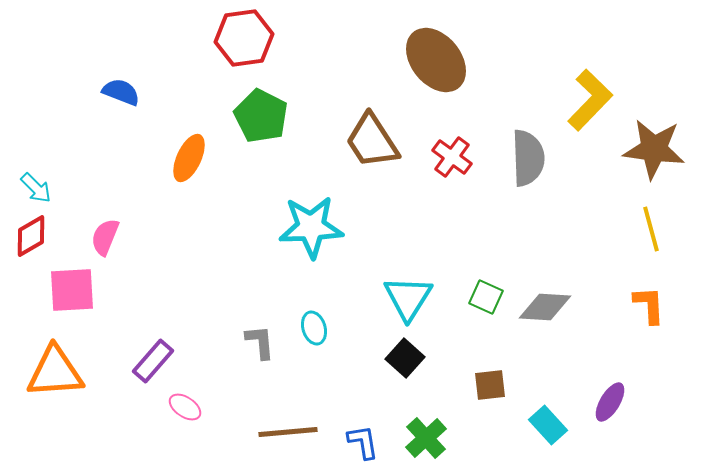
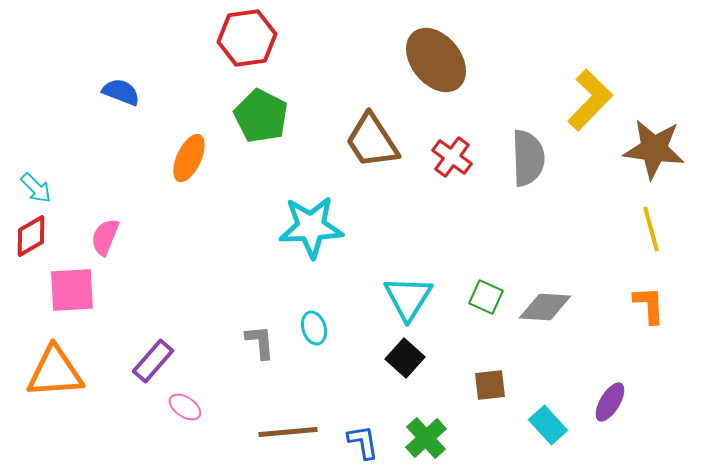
red hexagon: moved 3 px right
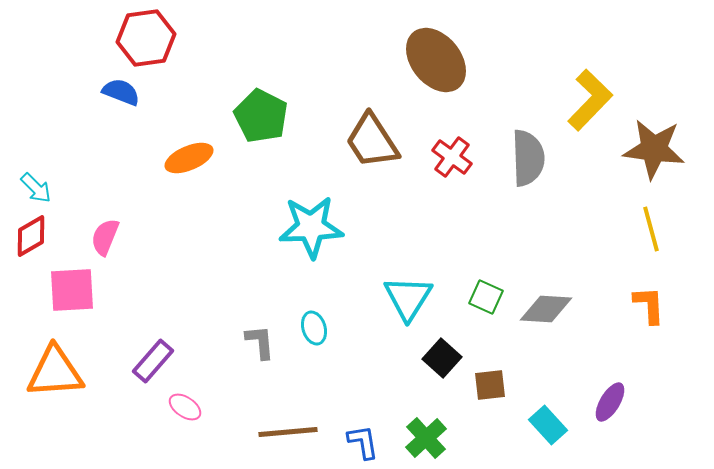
red hexagon: moved 101 px left
orange ellipse: rotated 42 degrees clockwise
gray diamond: moved 1 px right, 2 px down
black square: moved 37 px right
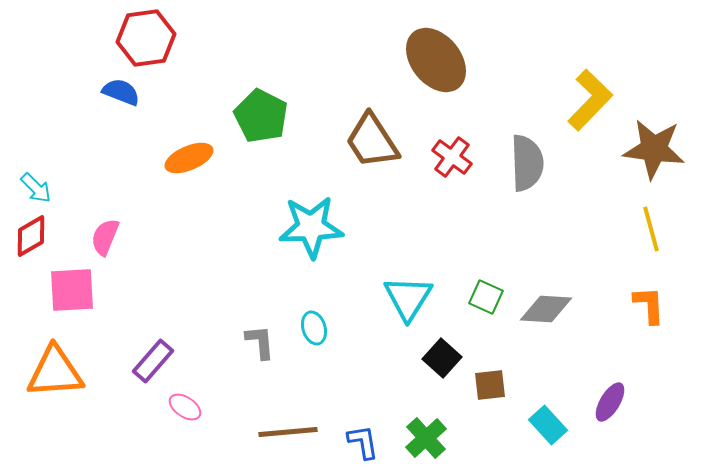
gray semicircle: moved 1 px left, 5 px down
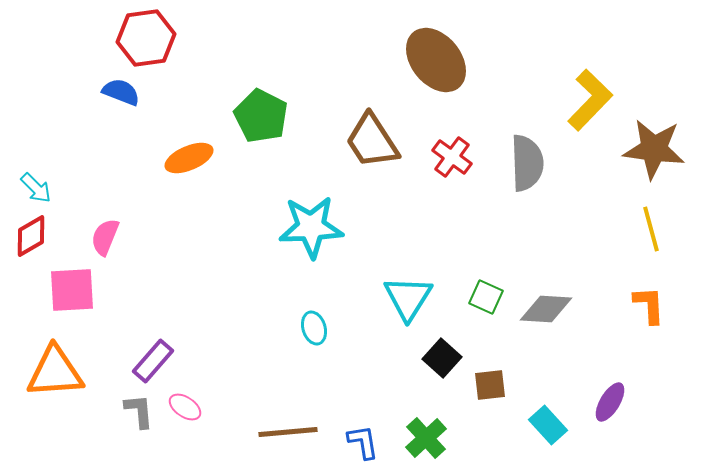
gray L-shape: moved 121 px left, 69 px down
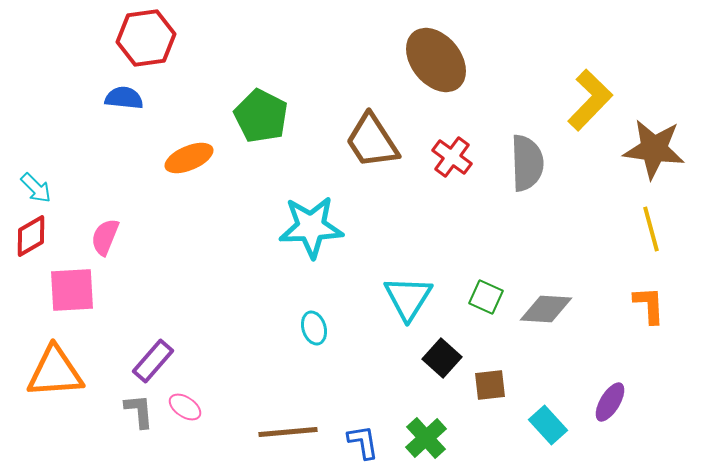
blue semicircle: moved 3 px right, 6 px down; rotated 15 degrees counterclockwise
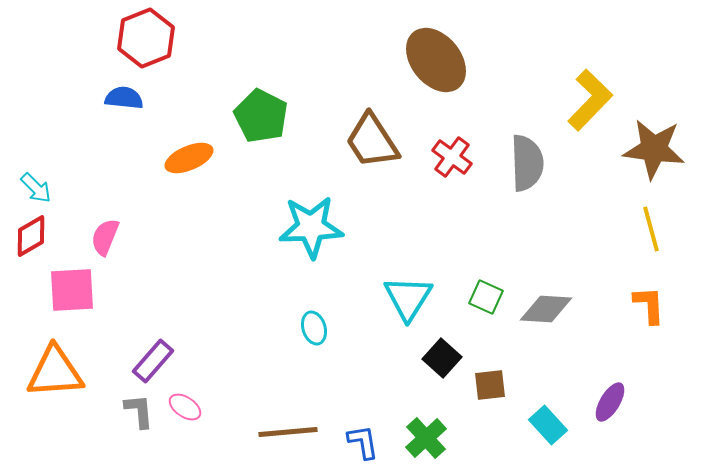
red hexagon: rotated 14 degrees counterclockwise
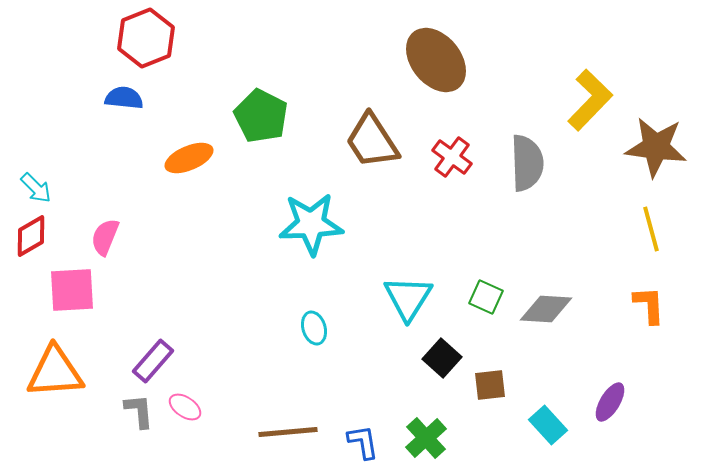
brown star: moved 2 px right, 2 px up
cyan star: moved 3 px up
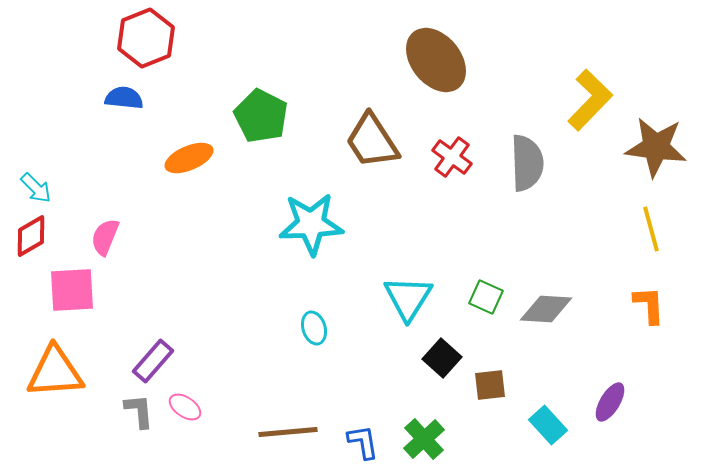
green cross: moved 2 px left, 1 px down
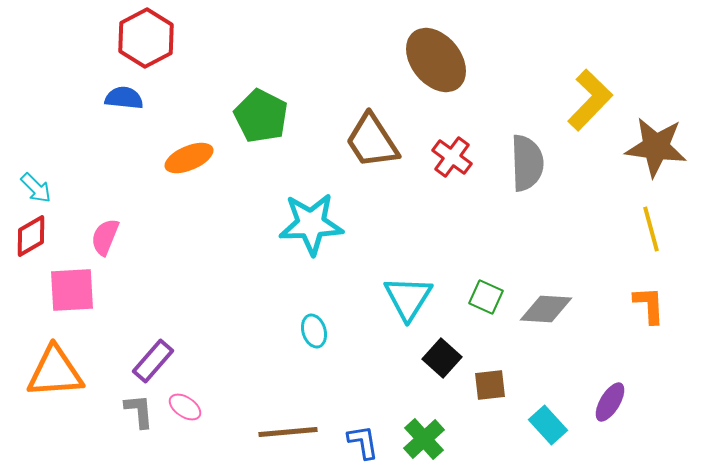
red hexagon: rotated 6 degrees counterclockwise
cyan ellipse: moved 3 px down
